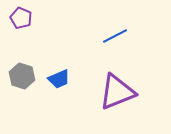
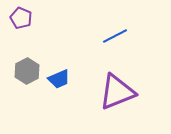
gray hexagon: moved 5 px right, 5 px up; rotated 15 degrees clockwise
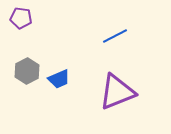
purple pentagon: rotated 15 degrees counterclockwise
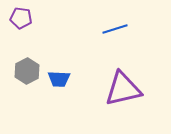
blue line: moved 7 px up; rotated 10 degrees clockwise
blue trapezoid: rotated 25 degrees clockwise
purple triangle: moved 6 px right, 3 px up; rotated 9 degrees clockwise
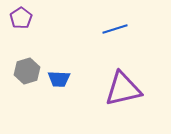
purple pentagon: rotated 30 degrees clockwise
gray hexagon: rotated 10 degrees clockwise
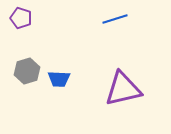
purple pentagon: rotated 20 degrees counterclockwise
blue line: moved 10 px up
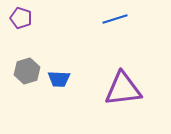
purple triangle: rotated 6 degrees clockwise
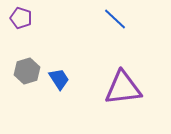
blue line: rotated 60 degrees clockwise
blue trapezoid: rotated 125 degrees counterclockwise
purple triangle: moved 1 px up
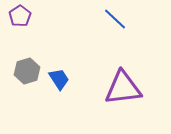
purple pentagon: moved 1 px left, 2 px up; rotated 20 degrees clockwise
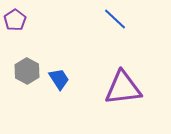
purple pentagon: moved 5 px left, 4 px down
gray hexagon: rotated 15 degrees counterclockwise
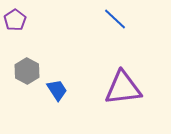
blue trapezoid: moved 2 px left, 11 px down
